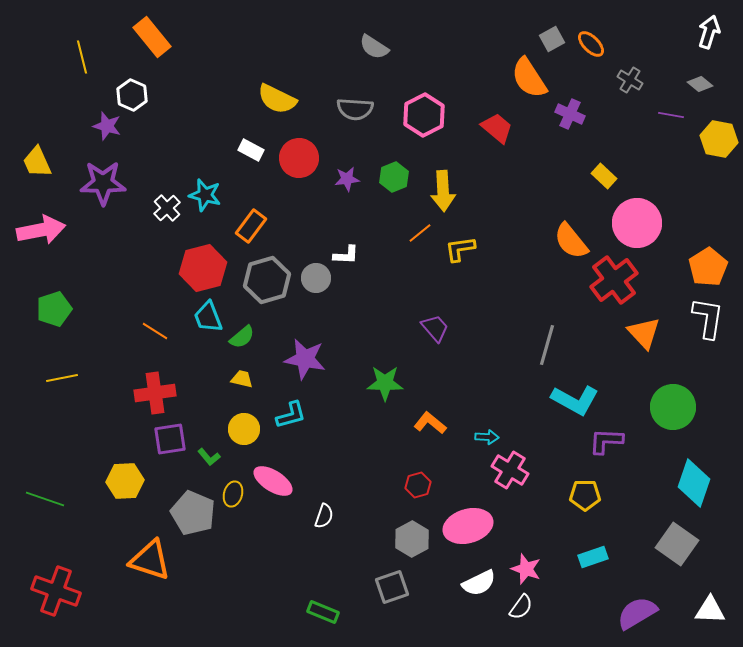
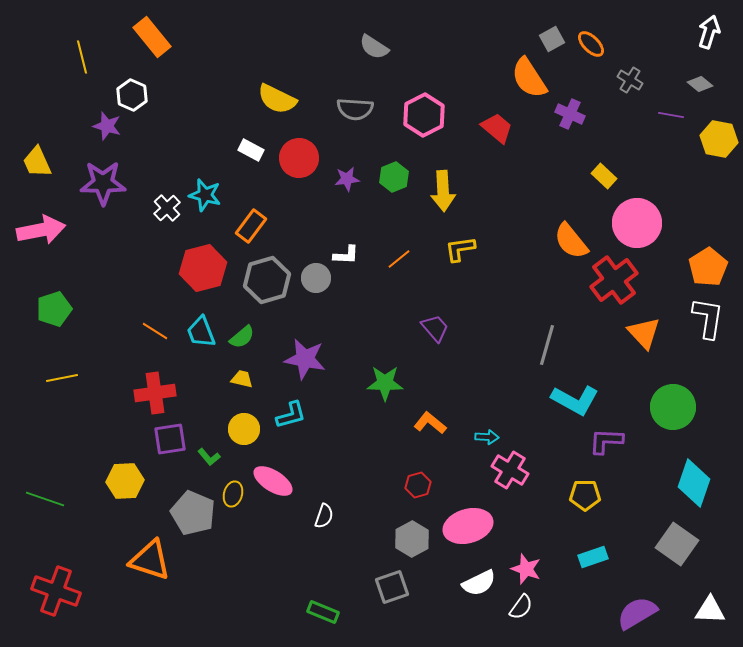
orange line at (420, 233): moved 21 px left, 26 px down
cyan trapezoid at (208, 317): moved 7 px left, 15 px down
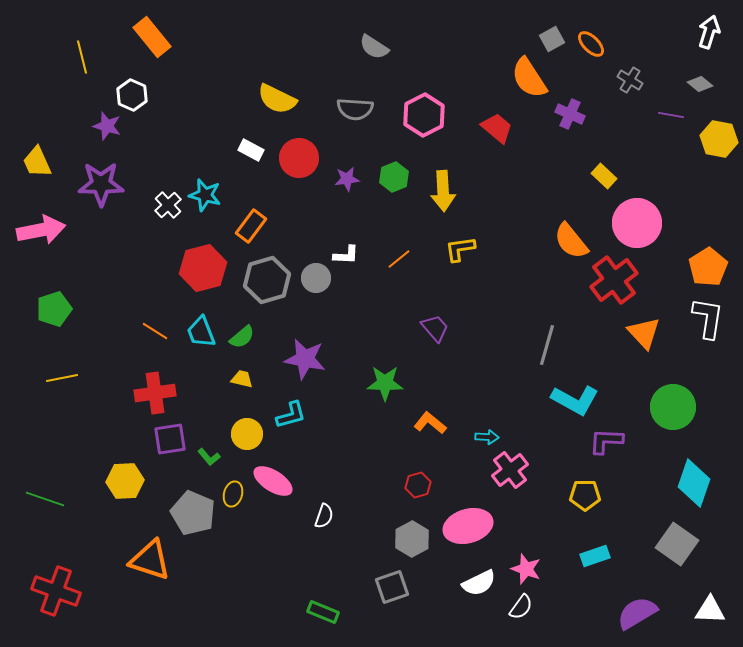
purple star at (103, 183): moved 2 px left, 1 px down
white cross at (167, 208): moved 1 px right, 3 px up
yellow circle at (244, 429): moved 3 px right, 5 px down
pink cross at (510, 470): rotated 21 degrees clockwise
cyan rectangle at (593, 557): moved 2 px right, 1 px up
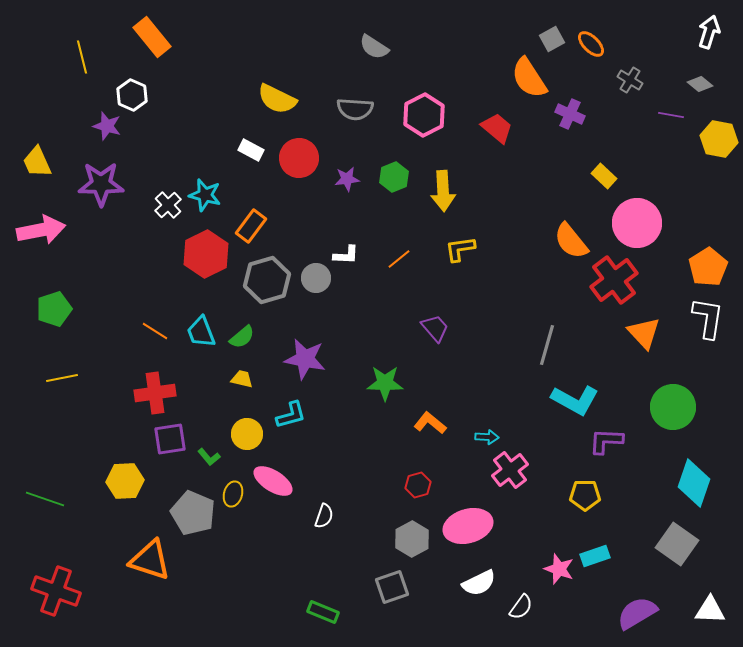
red hexagon at (203, 268): moved 3 px right, 14 px up; rotated 12 degrees counterclockwise
pink star at (526, 569): moved 33 px right
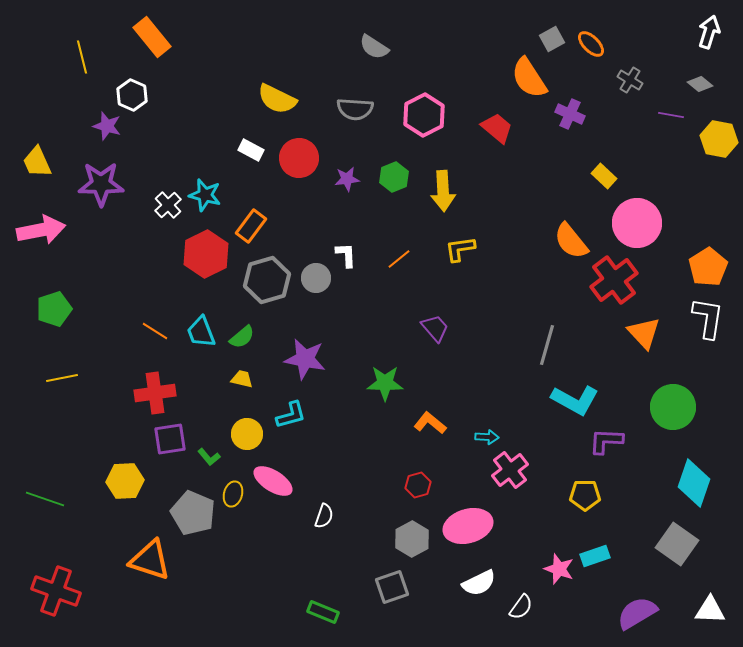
white L-shape at (346, 255): rotated 96 degrees counterclockwise
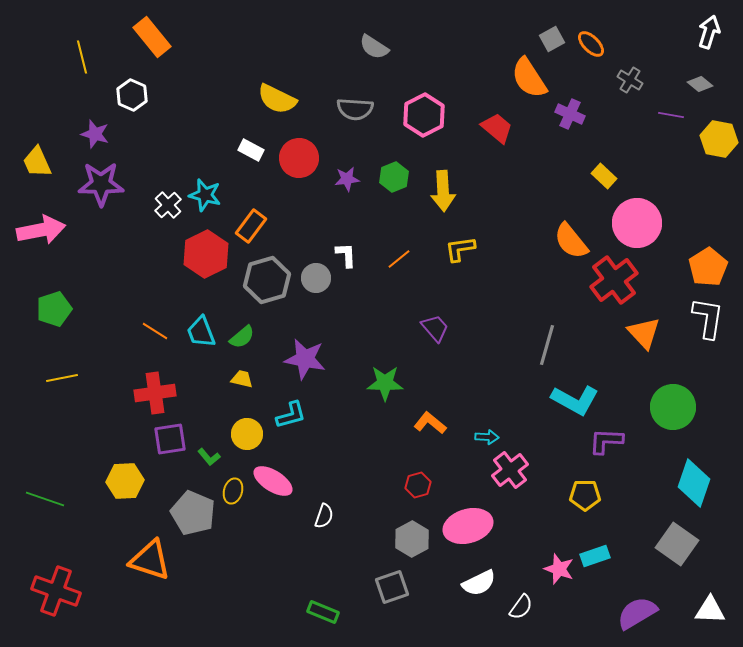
purple star at (107, 126): moved 12 px left, 8 px down
yellow ellipse at (233, 494): moved 3 px up
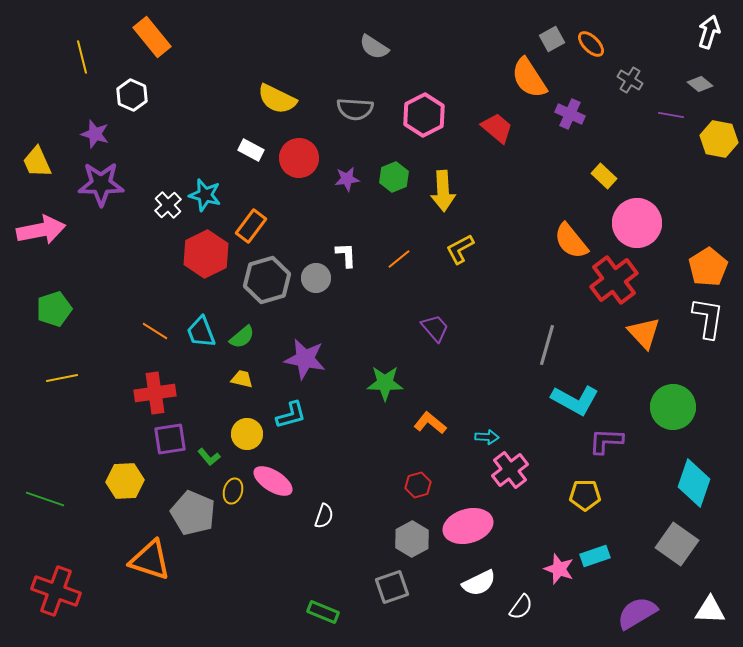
yellow L-shape at (460, 249): rotated 20 degrees counterclockwise
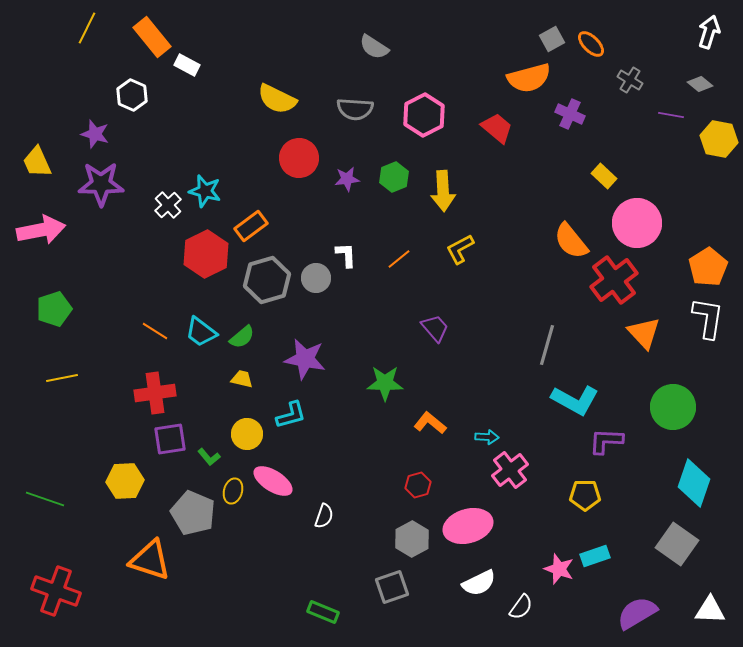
yellow line at (82, 57): moved 5 px right, 29 px up; rotated 40 degrees clockwise
orange semicircle at (529, 78): rotated 72 degrees counterclockwise
white rectangle at (251, 150): moved 64 px left, 85 px up
cyan star at (205, 195): moved 4 px up
orange rectangle at (251, 226): rotated 16 degrees clockwise
cyan trapezoid at (201, 332): rotated 32 degrees counterclockwise
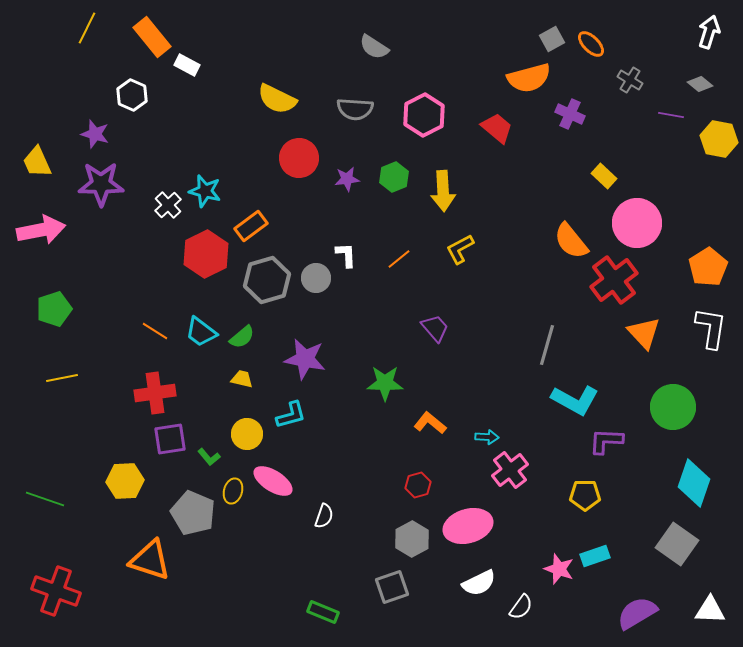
white L-shape at (708, 318): moved 3 px right, 10 px down
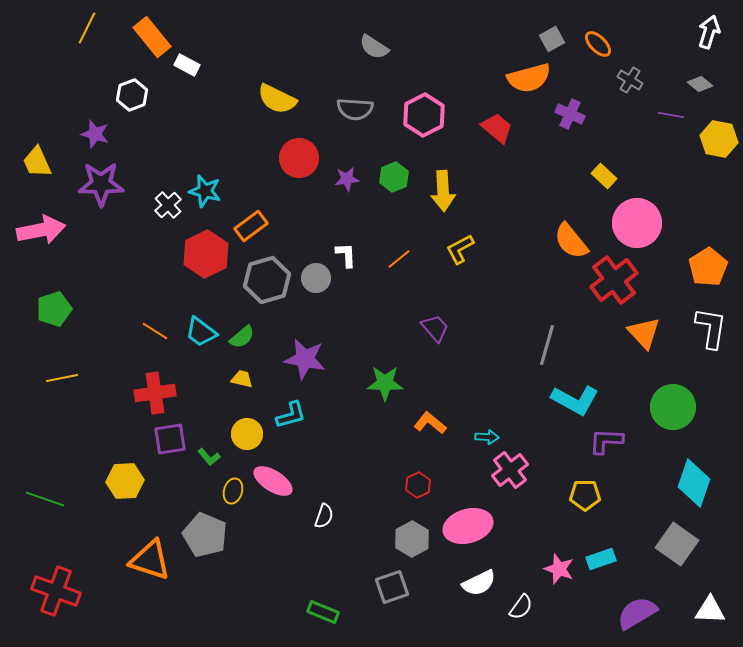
orange ellipse at (591, 44): moved 7 px right
white hexagon at (132, 95): rotated 16 degrees clockwise
red hexagon at (418, 485): rotated 10 degrees counterclockwise
gray pentagon at (193, 513): moved 12 px right, 22 px down
cyan rectangle at (595, 556): moved 6 px right, 3 px down
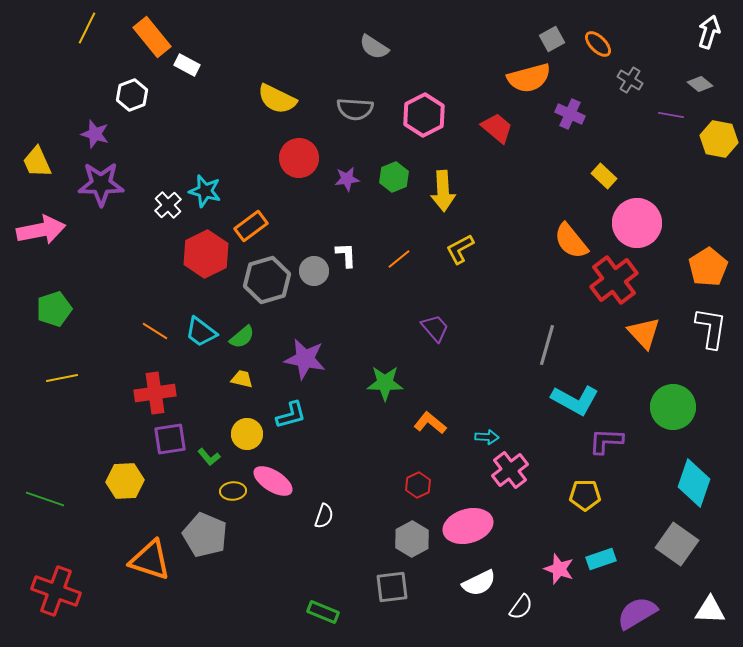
gray circle at (316, 278): moved 2 px left, 7 px up
yellow ellipse at (233, 491): rotated 70 degrees clockwise
gray square at (392, 587): rotated 12 degrees clockwise
